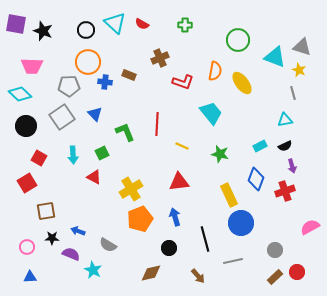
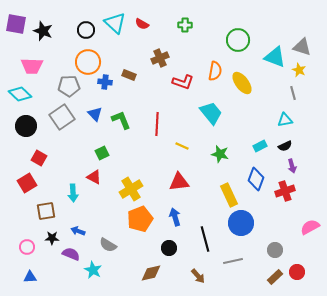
green L-shape at (125, 132): moved 4 px left, 12 px up
cyan arrow at (73, 155): moved 38 px down
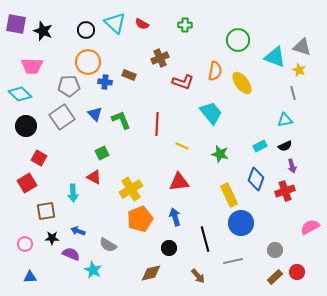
pink circle at (27, 247): moved 2 px left, 3 px up
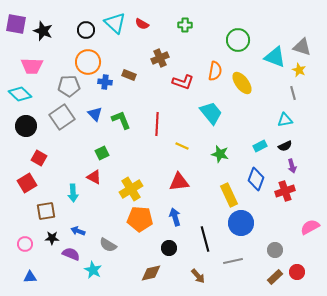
orange pentagon at (140, 219): rotated 25 degrees clockwise
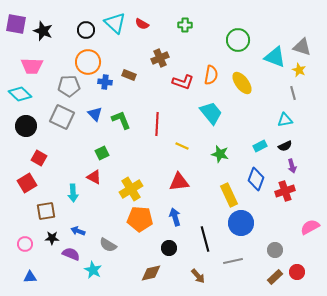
orange semicircle at (215, 71): moved 4 px left, 4 px down
gray square at (62, 117): rotated 30 degrees counterclockwise
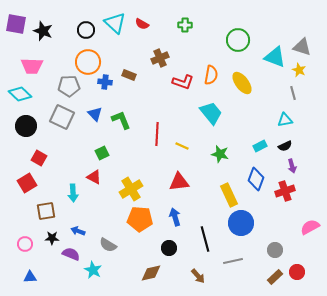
red line at (157, 124): moved 10 px down
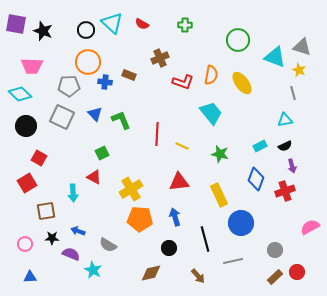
cyan triangle at (115, 23): moved 3 px left
yellow rectangle at (229, 195): moved 10 px left
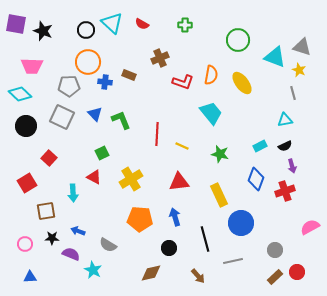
red square at (39, 158): moved 10 px right; rotated 14 degrees clockwise
yellow cross at (131, 189): moved 10 px up
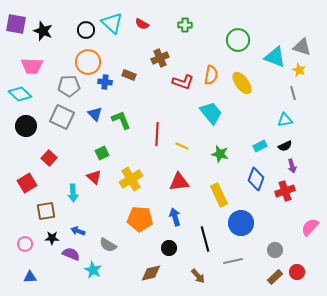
red triangle at (94, 177): rotated 14 degrees clockwise
pink semicircle at (310, 227): rotated 18 degrees counterclockwise
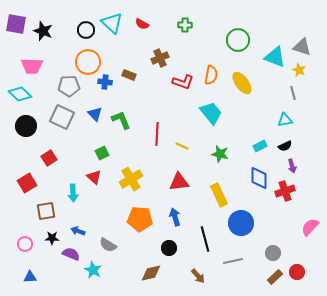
red square at (49, 158): rotated 14 degrees clockwise
blue diamond at (256, 179): moved 3 px right, 1 px up; rotated 20 degrees counterclockwise
gray circle at (275, 250): moved 2 px left, 3 px down
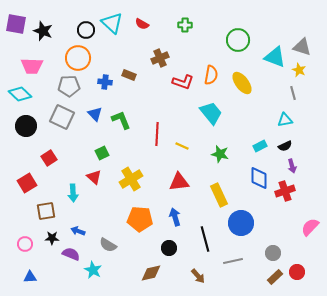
orange circle at (88, 62): moved 10 px left, 4 px up
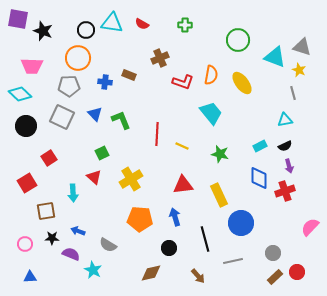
cyan triangle at (112, 23): rotated 35 degrees counterclockwise
purple square at (16, 24): moved 2 px right, 5 px up
purple arrow at (292, 166): moved 3 px left
red triangle at (179, 182): moved 4 px right, 3 px down
